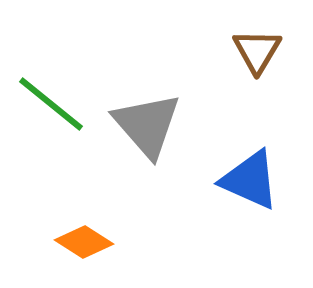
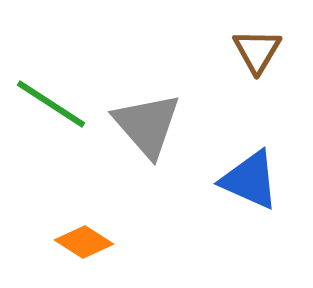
green line: rotated 6 degrees counterclockwise
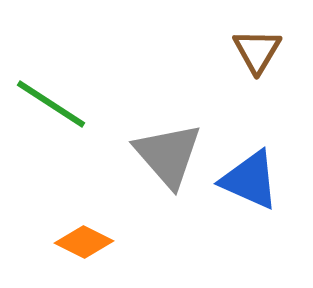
gray triangle: moved 21 px right, 30 px down
orange diamond: rotated 6 degrees counterclockwise
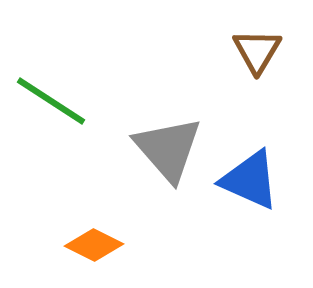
green line: moved 3 px up
gray triangle: moved 6 px up
orange diamond: moved 10 px right, 3 px down
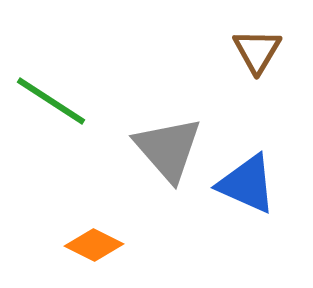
blue triangle: moved 3 px left, 4 px down
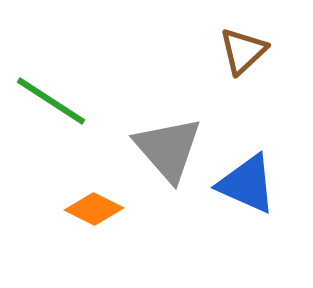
brown triangle: moved 14 px left; rotated 16 degrees clockwise
orange diamond: moved 36 px up
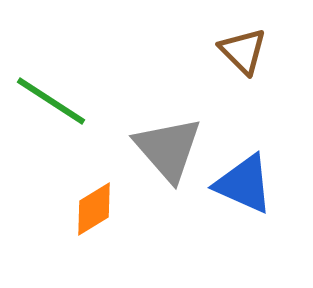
brown triangle: rotated 32 degrees counterclockwise
blue triangle: moved 3 px left
orange diamond: rotated 58 degrees counterclockwise
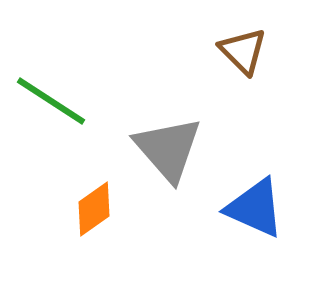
blue triangle: moved 11 px right, 24 px down
orange diamond: rotated 4 degrees counterclockwise
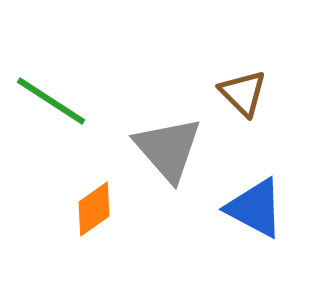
brown triangle: moved 42 px down
blue triangle: rotated 4 degrees clockwise
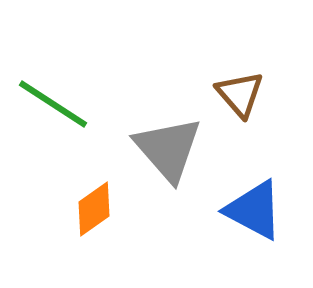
brown triangle: moved 3 px left, 1 px down; rotated 4 degrees clockwise
green line: moved 2 px right, 3 px down
blue triangle: moved 1 px left, 2 px down
